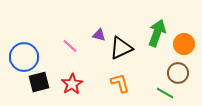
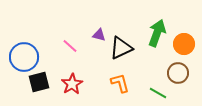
green line: moved 7 px left
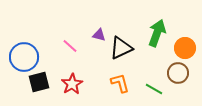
orange circle: moved 1 px right, 4 px down
green line: moved 4 px left, 4 px up
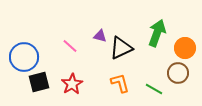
purple triangle: moved 1 px right, 1 px down
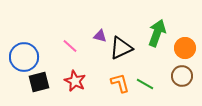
brown circle: moved 4 px right, 3 px down
red star: moved 3 px right, 3 px up; rotated 15 degrees counterclockwise
green line: moved 9 px left, 5 px up
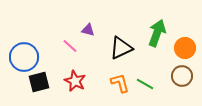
purple triangle: moved 12 px left, 6 px up
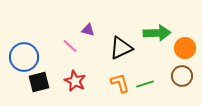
green arrow: rotated 68 degrees clockwise
green line: rotated 48 degrees counterclockwise
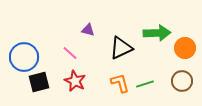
pink line: moved 7 px down
brown circle: moved 5 px down
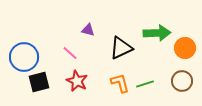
red star: moved 2 px right
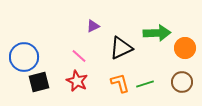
purple triangle: moved 5 px right, 4 px up; rotated 40 degrees counterclockwise
pink line: moved 9 px right, 3 px down
brown circle: moved 1 px down
